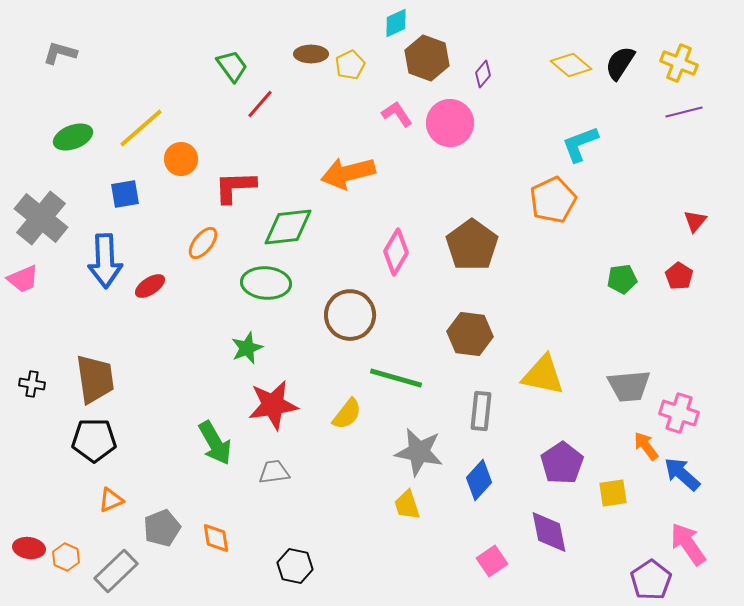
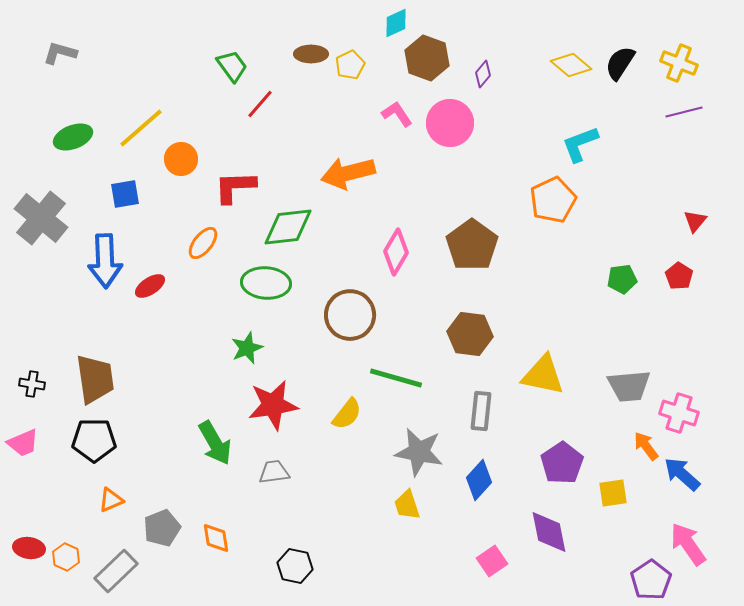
pink trapezoid at (23, 279): moved 164 px down
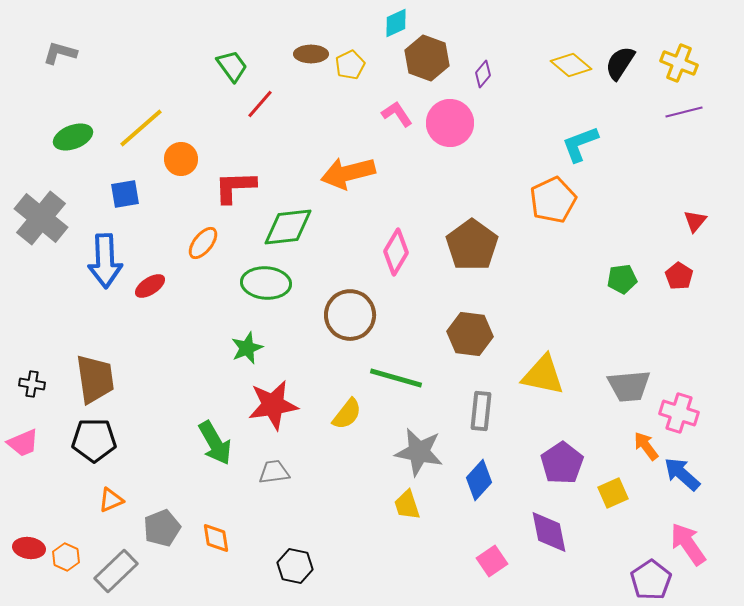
yellow square at (613, 493): rotated 16 degrees counterclockwise
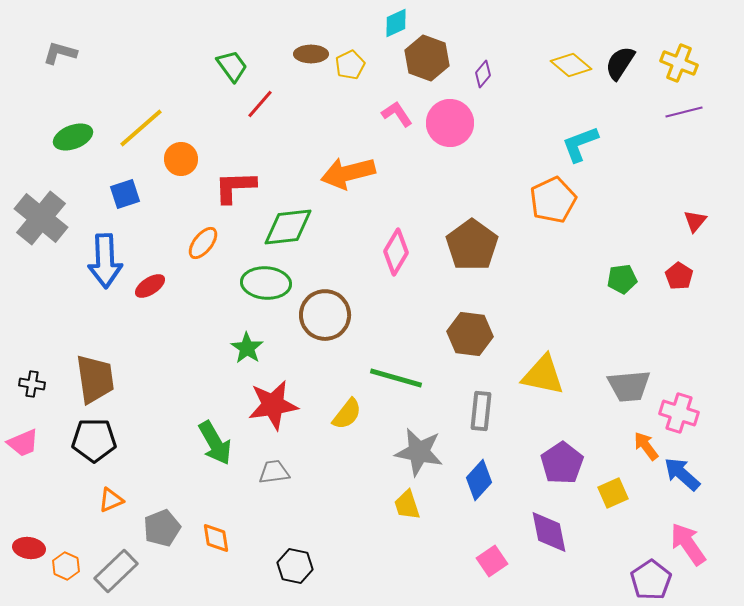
blue square at (125, 194): rotated 8 degrees counterclockwise
brown circle at (350, 315): moved 25 px left
green star at (247, 348): rotated 16 degrees counterclockwise
orange hexagon at (66, 557): moved 9 px down
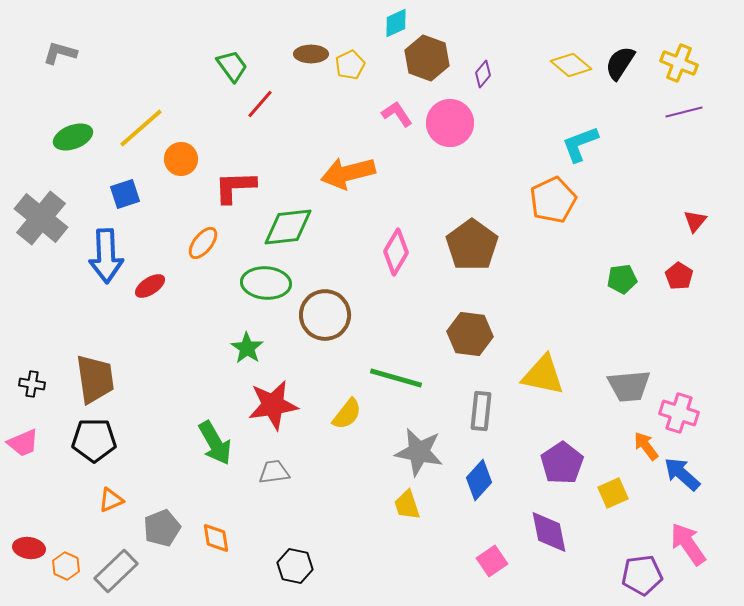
blue arrow at (105, 261): moved 1 px right, 5 px up
purple pentagon at (651, 580): moved 9 px left, 5 px up; rotated 27 degrees clockwise
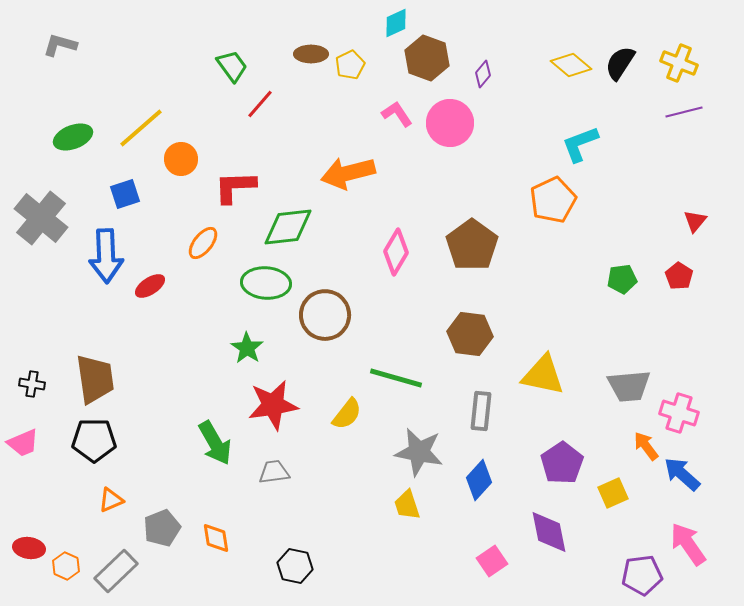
gray L-shape at (60, 53): moved 8 px up
